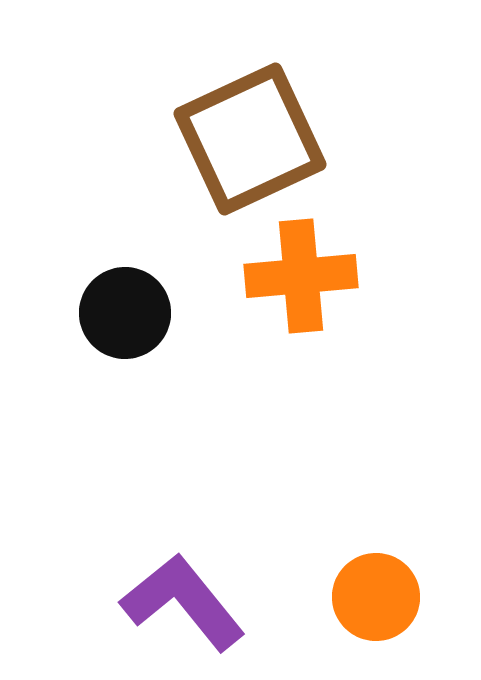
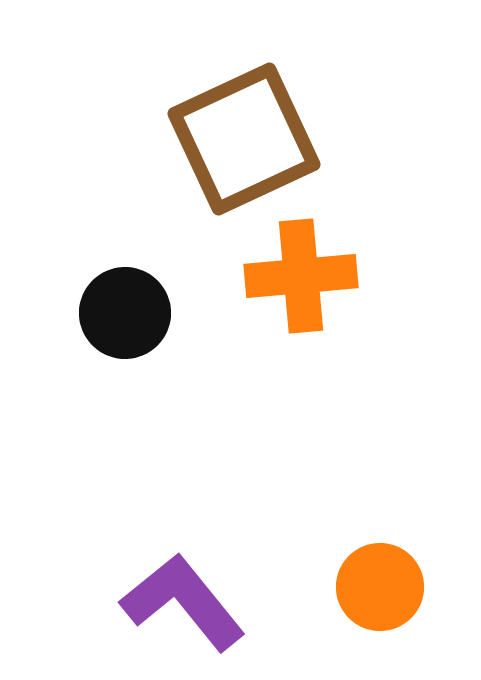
brown square: moved 6 px left
orange circle: moved 4 px right, 10 px up
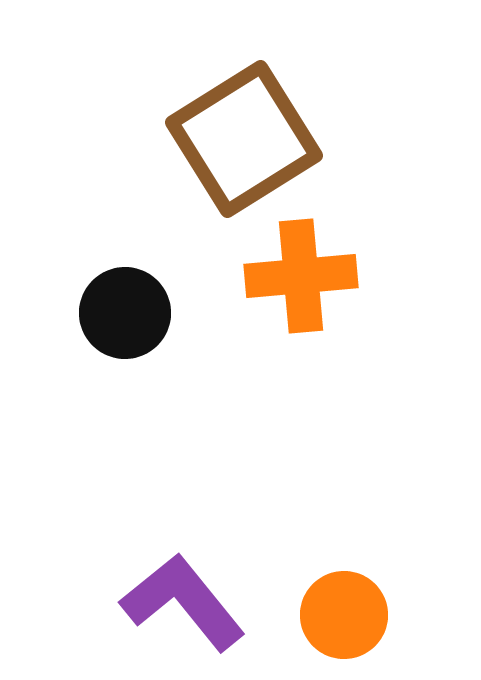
brown square: rotated 7 degrees counterclockwise
orange circle: moved 36 px left, 28 px down
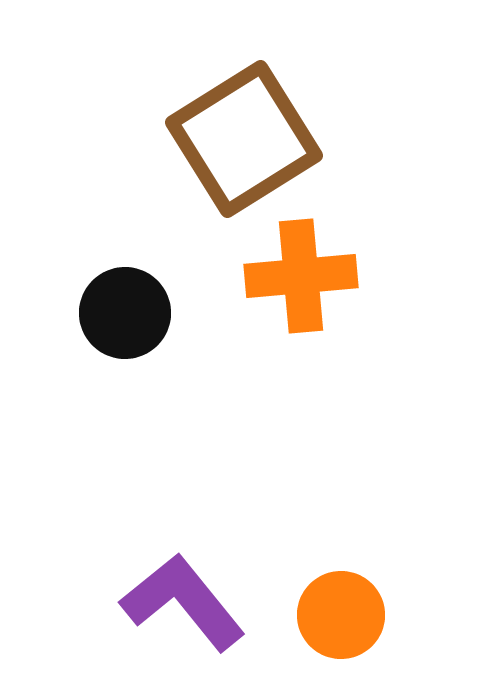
orange circle: moved 3 px left
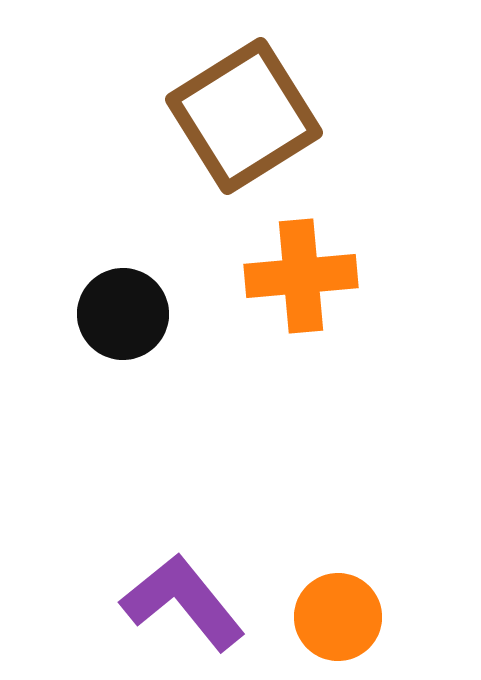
brown square: moved 23 px up
black circle: moved 2 px left, 1 px down
orange circle: moved 3 px left, 2 px down
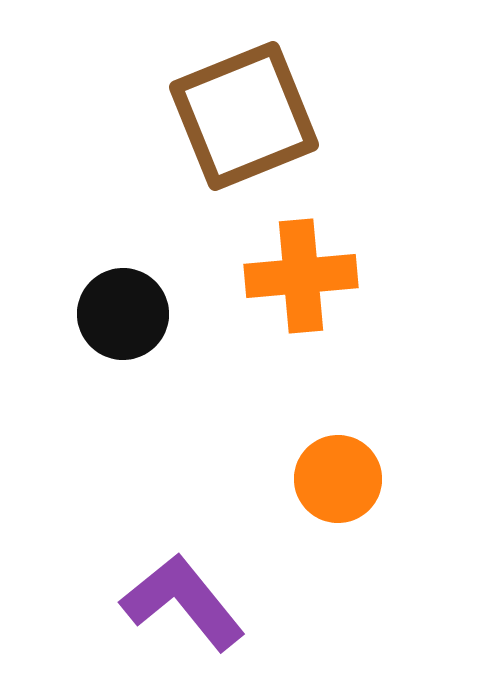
brown square: rotated 10 degrees clockwise
orange circle: moved 138 px up
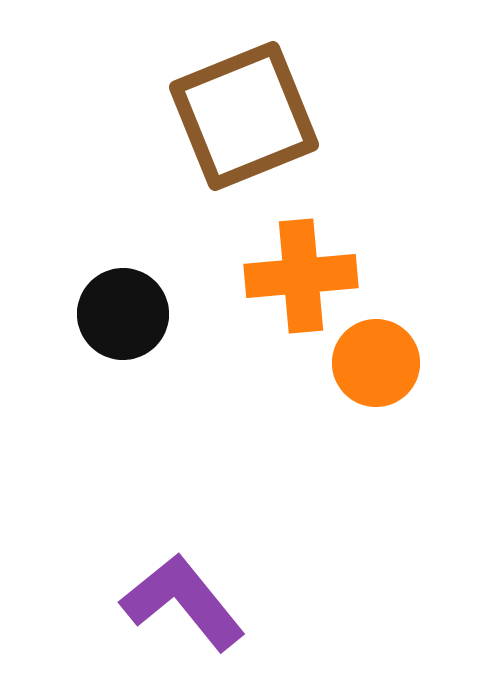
orange circle: moved 38 px right, 116 px up
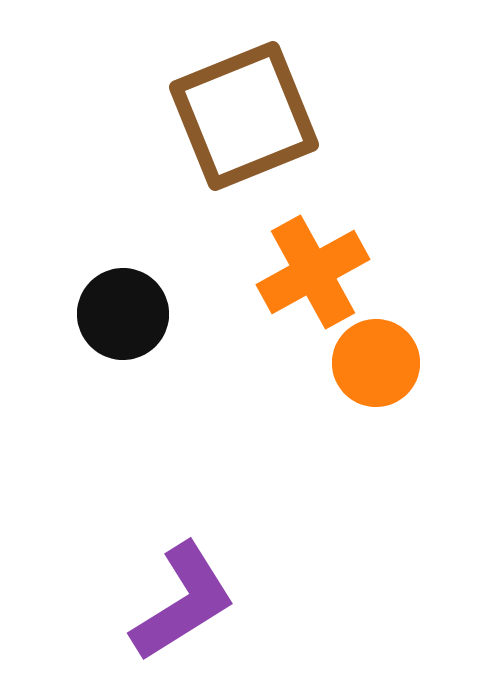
orange cross: moved 12 px right, 4 px up; rotated 24 degrees counterclockwise
purple L-shape: rotated 97 degrees clockwise
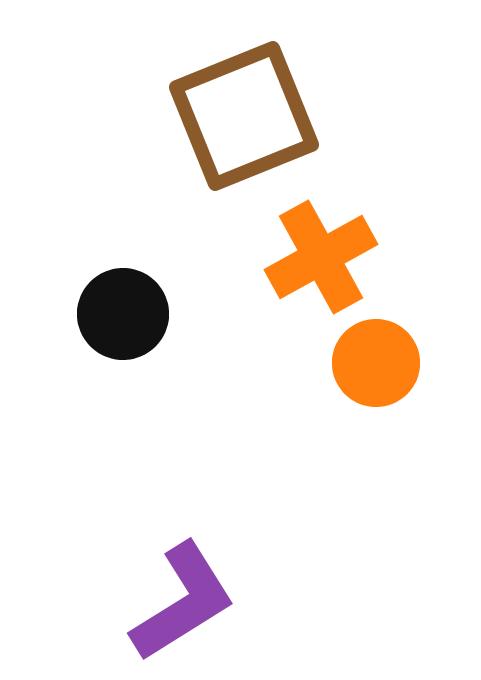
orange cross: moved 8 px right, 15 px up
